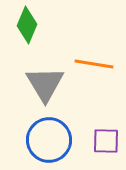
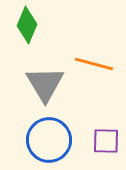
orange line: rotated 6 degrees clockwise
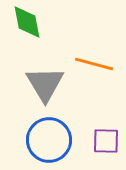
green diamond: moved 3 px up; rotated 33 degrees counterclockwise
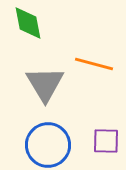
green diamond: moved 1 px right, 1 px down
blue circle: moved 1 px left, 5 px down
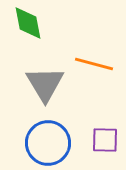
purple square: moved 1 px left, 1 px up
blue circle: moved 2 px up
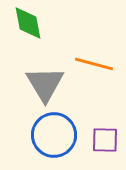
blue circle: moved 6 px right, 8 px up
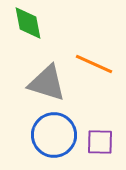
orange line: rotated 9 degrees clockwise
gray triangle: moved 2 px right, 1 px up; rotated 42 degrees counterclockwise
purple square: moved 5 px left, 2 px down
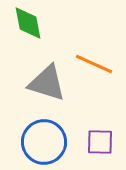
blue circle: moved 10 px left, 7 px down
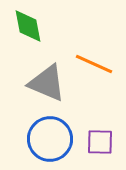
green diamond: moved 3 px down
gray triangle: rotated 6 degrees clockwise
blue circle: moved 6 px right, 3 px up
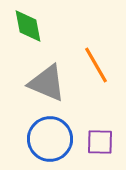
orange line: moved 2 px right, 1 px down; rotated 36 degrees clockwise
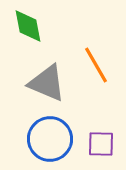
purple square: moved 1 px right, 2 px down
